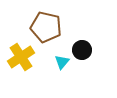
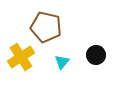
black circle: moved 14 px right, 5 px down
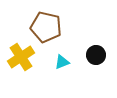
cyan triangle: rotated 28 degrees clockwise
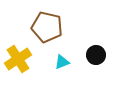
brown pentagon: moved 1 px right
yellow cross: moved 3 px left, 2 px down
